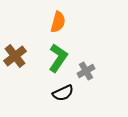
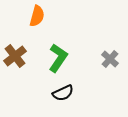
orange semicircle: moved 21 px left, 6 px up
gray cross: moved 24 px right, 12 px up; rotated 18 degrees counterclockwise
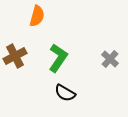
brown cross: rotated 10 degrees clockwise
black semicircle: moved 2 px right; rotated 55 degrees clockwise
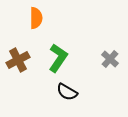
orange semicircle: moved 1 px left, 2 px down; rotated 15 degrees counterclockwise
brown cross: moved 3 px right, 4 px down
black semicircle: moved 2 px right, 1 px up
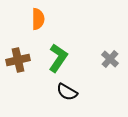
orange semicircle: moved 2 px right, 1 px down
brown cross: rotated 15 degrees clockwise
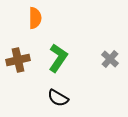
orange semicircle: moved 3 px left, 1 px up
black semicircle: moved 9 px left, 6 px down
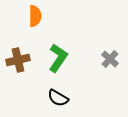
orange semicircle: moved 2 px up
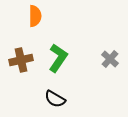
brown cross: moved 3 px right
black semicircle: moved 3 px left, 1 px down
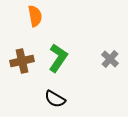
orange semicircle: rotated 10 degrees counterclockwise
brown cross: moved 1 px right, 1 px down
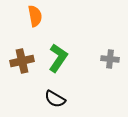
gray cross: rotated 36 degrees counterclockwise
